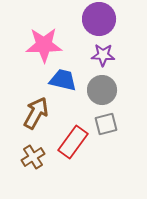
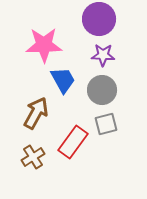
blue trapezoid: rotated 48 degrees clockwise
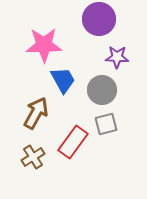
purple star: moved 14 px right, 2 px down
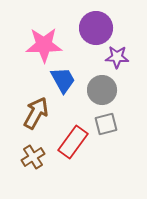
purple circle: moved 3 px left, 9 px down
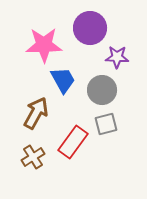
purple circle: moved 6 px left
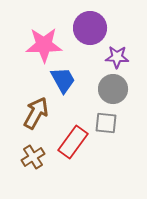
gray circle: moved 11 px right, 1 px up
gray square: moved 1 px up; rotated 20 degrees clockwise
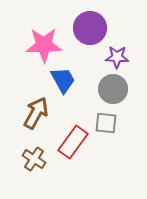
brown cross: moved 1 px right, 2 px down; rotated 25 degrees counterclockwise
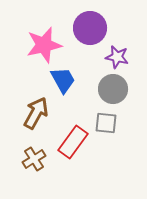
pink star: rotated 12 degrees counterclockwise
purple star: rotated 10 degrees clockwise
brown cross: rotated 25 degrees clockwise
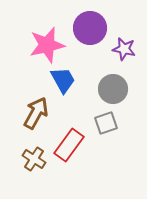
pink star: moved 3 px right
purple star: moved 7 px right, 8 px up
gray square: rotated 25 degrees counterclockwise
red rectangle: moved 4 px left, 3 px down
brown cross: rotated 25 degrees counterclockwise
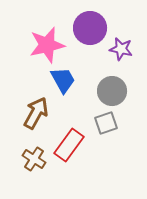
purple star: moved 3 px left
gray circle: moved 1 px left, 2 px down
